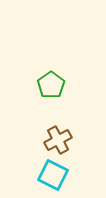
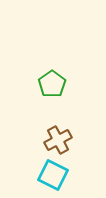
green pentagon: moved 1 px right, 1 px up
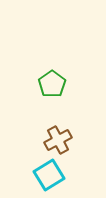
cyan square: moved 4 px left; rotated 32 degrees clockwise
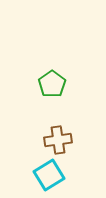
brown cross: rotated 20 degrees clockwise
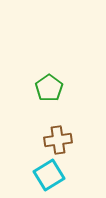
green pentagon: moved 3 px left, 4 px down
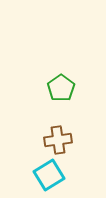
green pentagon: moved 12 px right
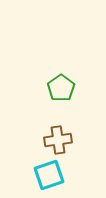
cyan square: rotated 12 degrees clockwise
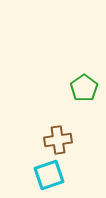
green pentagon: moved 23 px right
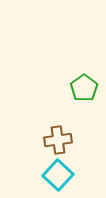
cyan square: moved 9 px right; rotated 28 degrees counterclockwise
